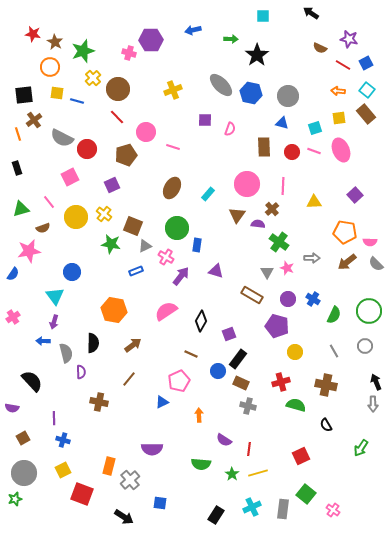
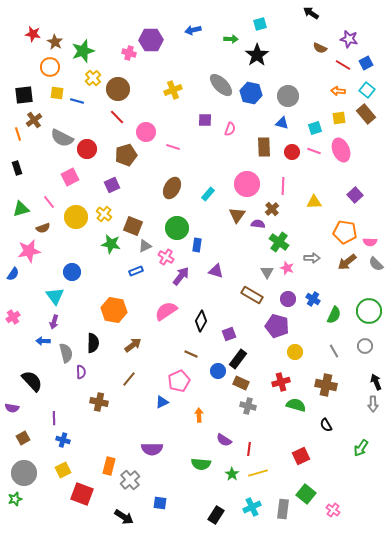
cyan square at (263, 16): moved 3 px left, 8 px down; rotated 16 degrees counterclockwise
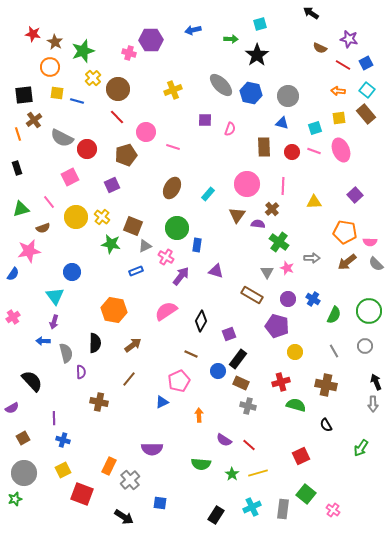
yellow cross at (104, 214): moved 2 px left, 3 px down
black semicircle at (93, 343): moved 2 px right
purple semicircle at (12, 408): rotated 40 degrees counterclockwise
red line at (249, 449): moved 4 px up; rotated 56 degrees counterclockwise
orange rectangle at (109, 466): rotated 12 degrees clockwise
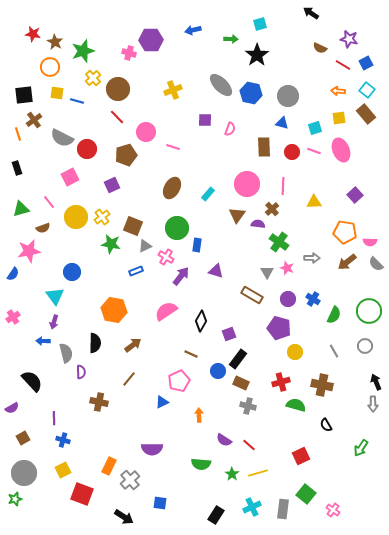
yellow cross at (102, 217): rotated 14 degrees clockwise
purple pentagon at (277, 326): moved 2 px right, 2 px down
brown cross at (326, 385): moved 4 px left
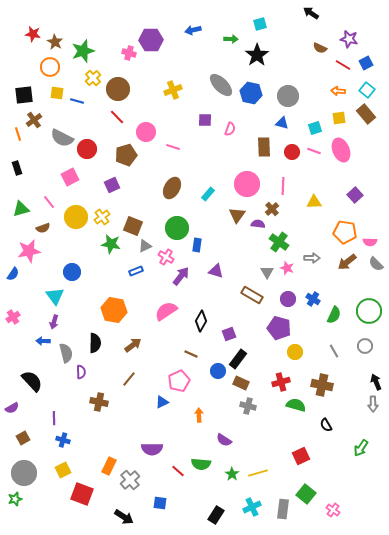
red line at (249, 445): moved 71 px left, 26 px down
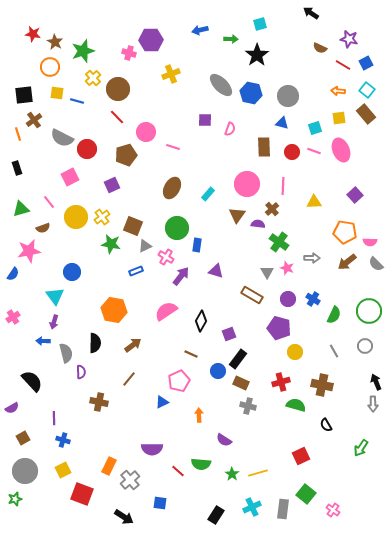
blue arrow at (193, 30): moved 7 px right
yellow cross at (173, 90): moved 2 px left, 16 px up
gray circle at (24, 473): moved 1 px right, 2 px up
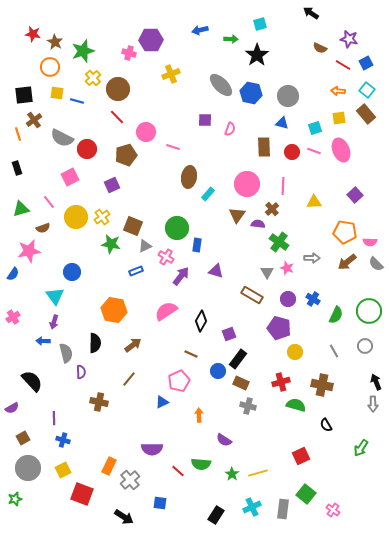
brown ellipse at (172, 188): moved 17 px right, 11 px up; rotated 20 degrees counterclockwise
green semicircle at (334, 315): moved 2 px right
gray circle at (25, 471): moved 3 px right, 3 px up
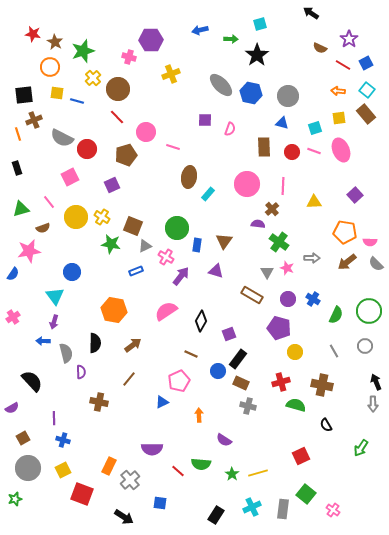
purple star at (349, 39): rotated 24 degrees clockwise
pink cross at (129, 53): moved 4 px down
brown cross at (34, 120): rotated 14 degrees clockwise
brown triangle at (237, 215): moved 13 px left, 26 px down
yellow cross at (102, 217): rotated 21 degrees counterclockwise
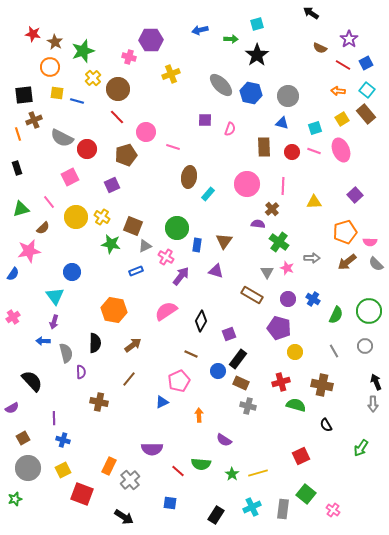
cyan square at (260, 24): moved 3 px left
yellow square at (339, 118): moved 3 px right, 1 px down; rotated 24 degrees counterclockwise
brown semicircle at (43, 228): rotated 24 degrees counterclockwise
orange pentagon at (345, 232): rotated 25 degrees counterclockwise
blue square at (160, 503): moved 10 px right
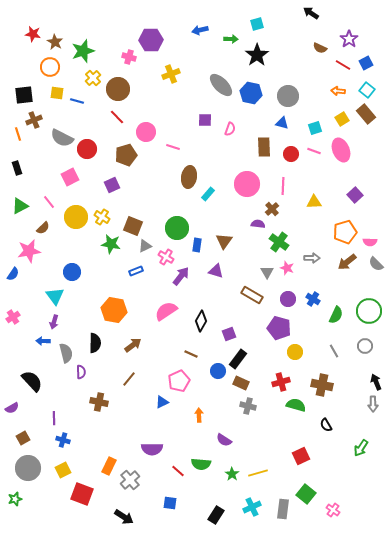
red circle at (292, 152): moved 1 px left, 2 px down
green triangle at (21, 209): moved 1 px left, 3 px up; rotated 12 degrees counterclockwise
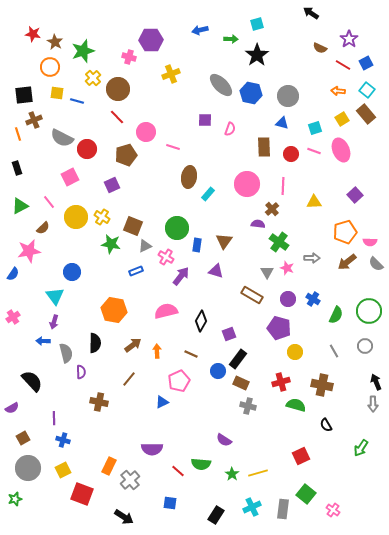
pink semicircle at (166, 311): rotated 20 degrees clockwise
orange arrow at (199, 415): moved 42 px left, 64 px up
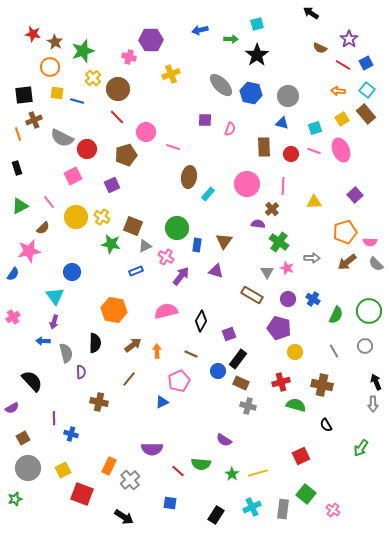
pink square at (70, 177): moved 3 px right, 1 px up
blue cross at (63, 440): moved 8 px right, 6 px up
